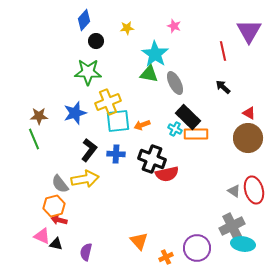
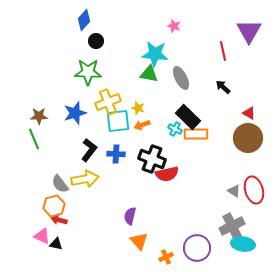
yellow star: moved 11 px right, 80 px down; rotated 24 degrees clockwise
cyan star: rotated 28 degrees counterclockwise
gray ellipse: moved 6 px right, 5 px up
purple semicircle: moved 44 px right, 36 px up
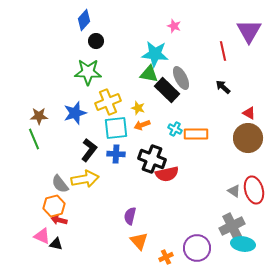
black rectangle: moved 21 px left, 27 px up
cyan square: moved 2 px left, 7 px down
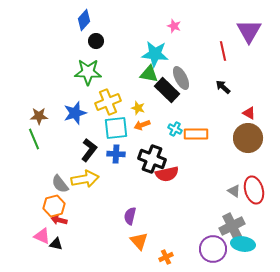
purple circle: moved 16 px right, 1 px down
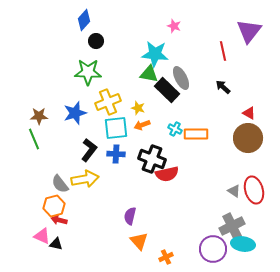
purple triangle: rotated 8 degrees clockwise
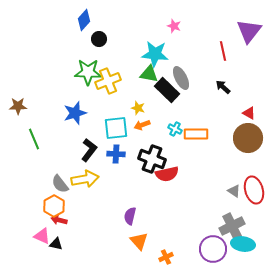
black circle: moved 3 px right, 2 px up
yellow cross: moved 21 px up
brown star: moved 21 px left, 10 px up
orange hexagon: rotated 15 degrees counterclockwise
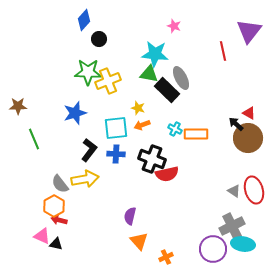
black arrow: moved 13 px right, 37 px down
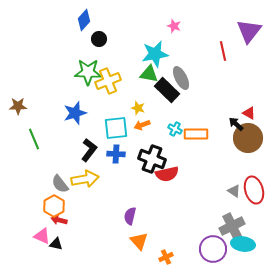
cyan star: rotated 16 degrees counterclockwise
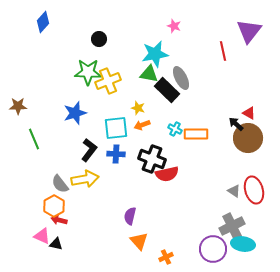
blue diamond: moved 41 px left, 2 px down
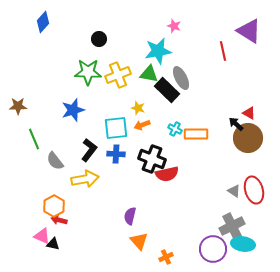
purple triangle: rotated 36 degrees counterclockwise
cyan star: moved 3 px right, 3 px up
yellow cross: moved 10 px right, 6 px up
blue star: moved 2 px left, 3 px up
gray semicircle: moved 5 px left, 23 px up
black triangle: moved 3 px left
